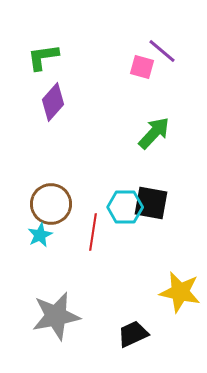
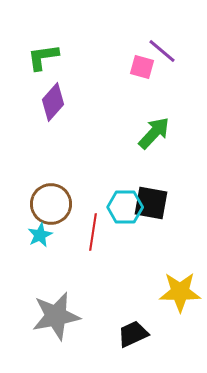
yellow star: rotated 12 degrees counterclockwise
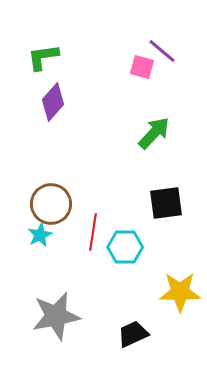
black square: moved 15 px right; rotated 18 degrees counterclockwise
cyan hexagon: moved 40 px down
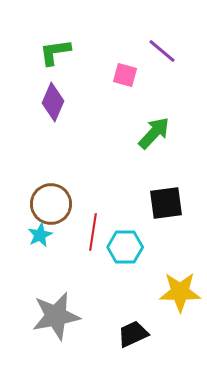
green L-shape: moved 12 px right, 5 px up
pink square: moved 17 px left, 8 px down
purple diamond: rotated 18 degrees counterclockwise
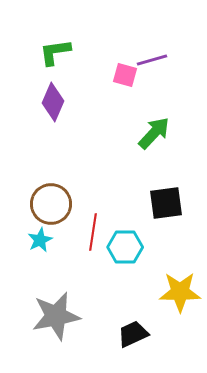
purple line: moved 10 px left, 9 px down; rotated 56 degrees counterclockwise
cyan star: moved 5 px down
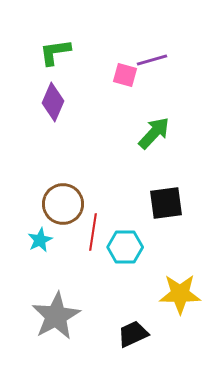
brown circle: moved 12 px right
yellow star: moved 2 px down
gray star: rotated 18 degrees counterclockwise
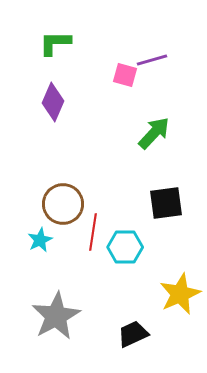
green L-shape: moved 9 px up; rotated 8 degrees clockwise
yellow star: rotated 24 degrees counterclockwise
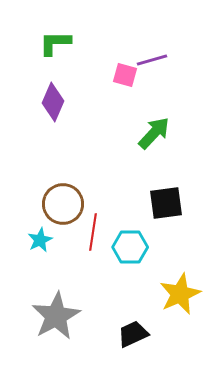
cyan hexagon: moved 5 px right
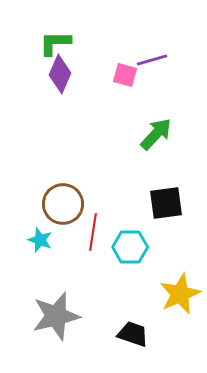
purple diamond: moved 7 px right, 28 px up
green arrow: moved 2 px right, 1 px down
cyan star: rotated 25 degrees counterclockwise
gray star: rotated 15 degrees clockwise
black trapezoid: rotated 44 degrees clockwise
